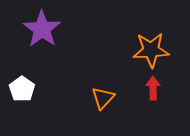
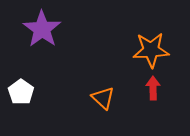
white pentagon: moved 1 px left, 3 px down
orange triangle: rotated 30 degrees counterclockwise
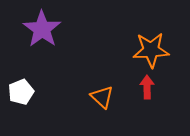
red arrow: moved 6 px left, 1 px up
white pentagon: rotated 15 degrees clockwise
orange triangle: moved 1 px left, 1 px up
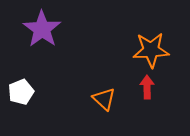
orange triangle: moved 2 px right, 2 px down
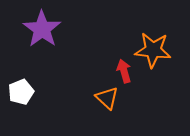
orange star: moved 2 px right; rotated 9 degrees clockwise
red arrow: moved 23 px left, 16 px up; rotated 15 degrees counterclockwise
orange triangle: moved 3 px right, 1 px up
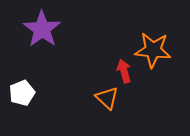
white pentagon: moved 1 px right, 1 px down
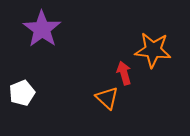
red arrow: moved 2 px down
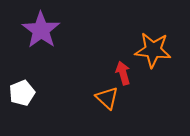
purple star: moved 1 px left, 1 px down
red arrow: moved 1 px left
